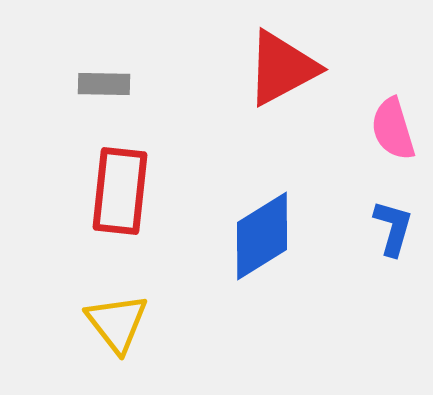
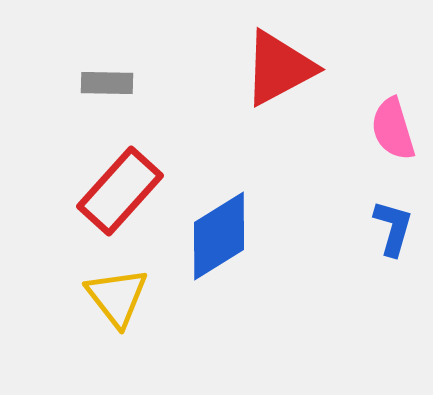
red triangle: moved 3 px left
gray rectangle: moved 3 px right, 1 px up
red rectangle: rotated 36 degrees clockwise
blue diamond: moved 43 px left
yellow triangle: moved 26 px up
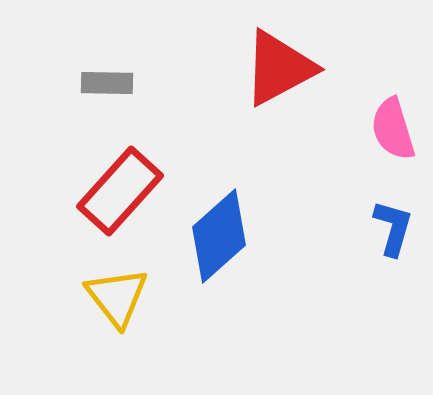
blue diamond: rotated 10 degrees counterclockwise
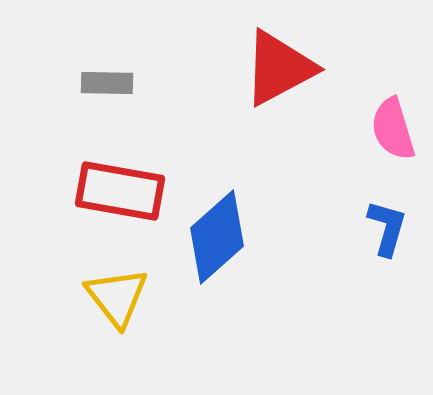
red rectangle: rotated 58 degrees clockwise
blue L-shape: moved 6 px left
blue diamond: moved 2 px left, 1 px down
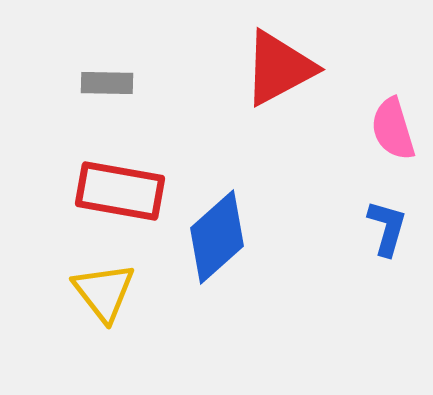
yellow triangle: moved 13 px left, 5 px up
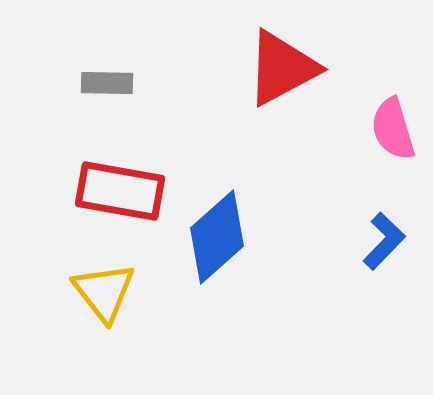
red triangle: moved 3 px right
blue L-shape: moved 3 px left, 13 px down; rotated 28 degrees clockwise
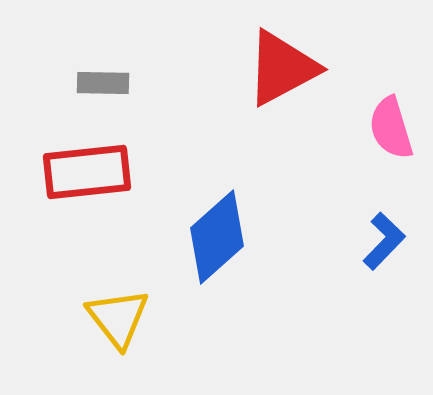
gray rectangle: moved 4 px left
pink semicircle: moved 2 px left, 1 px up
red rectangle: moved 33 px left, 19 px up; rotated 16 degrees counterclockwise
yellow triangle: moved 14 px right, 26 px down
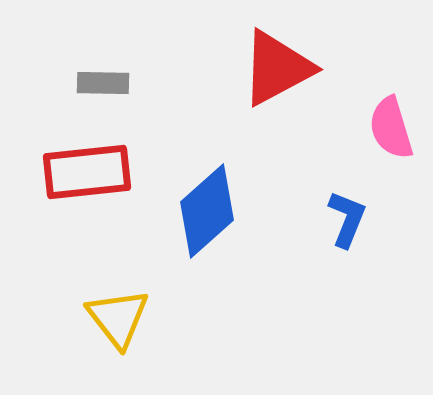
red triangle: moved 5 px left
blue diamond: moved 10 px left, 26 px up
blue L-shape: moved 37 px left, 22 px up; rotated 22 degrees counterclockwise
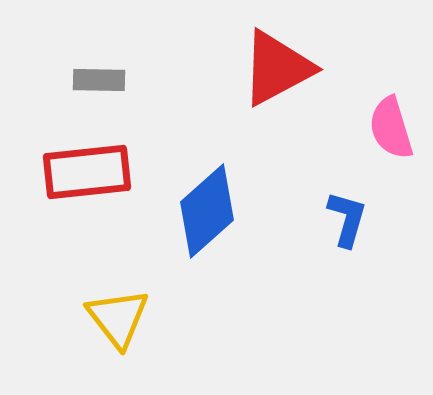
gray rectangle: moved 4 px left, 3 px up
blue L-shape: rotated 6 degrees counterclockwise
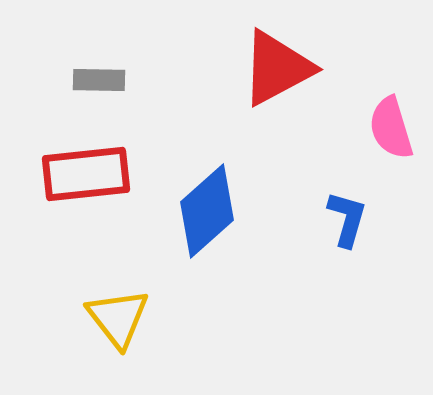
red rectangle: moved 1 px left, 2 px down
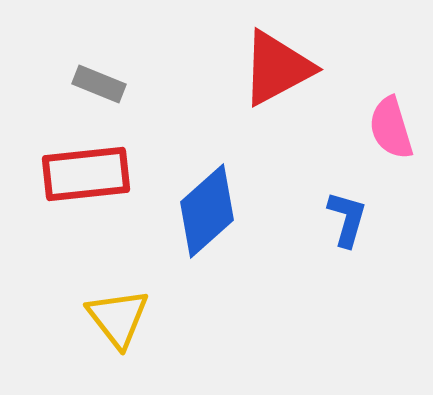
gray rectangle: moved 4 px down; rotated 21 degrees clockwise
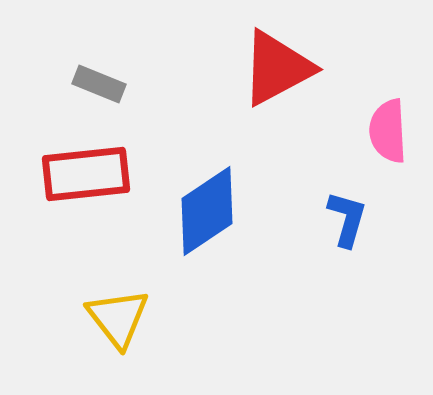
pink semicircle: moved 3 px left, 3 px down; rotated 14 degrees clockwise
blue diamond: rotated 8 degrees clockwise
